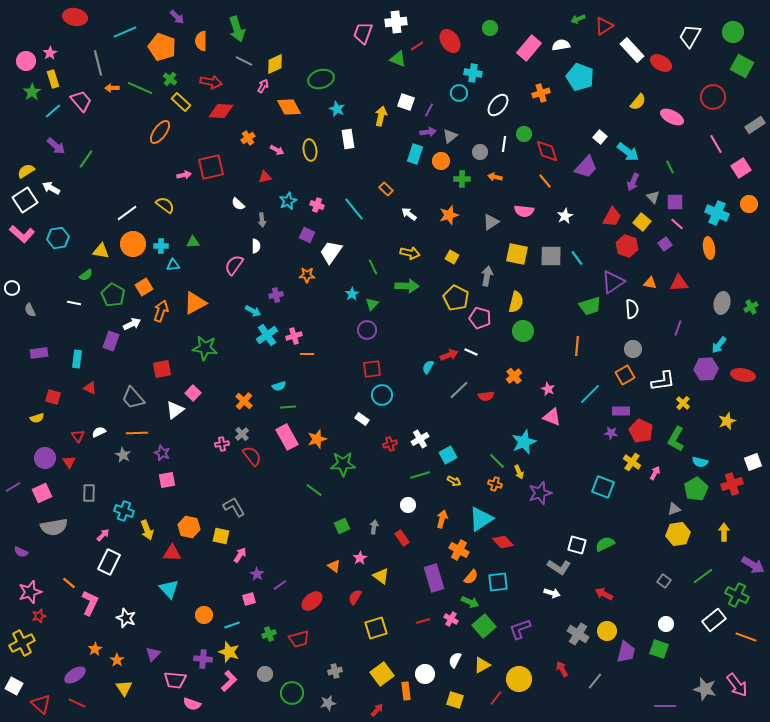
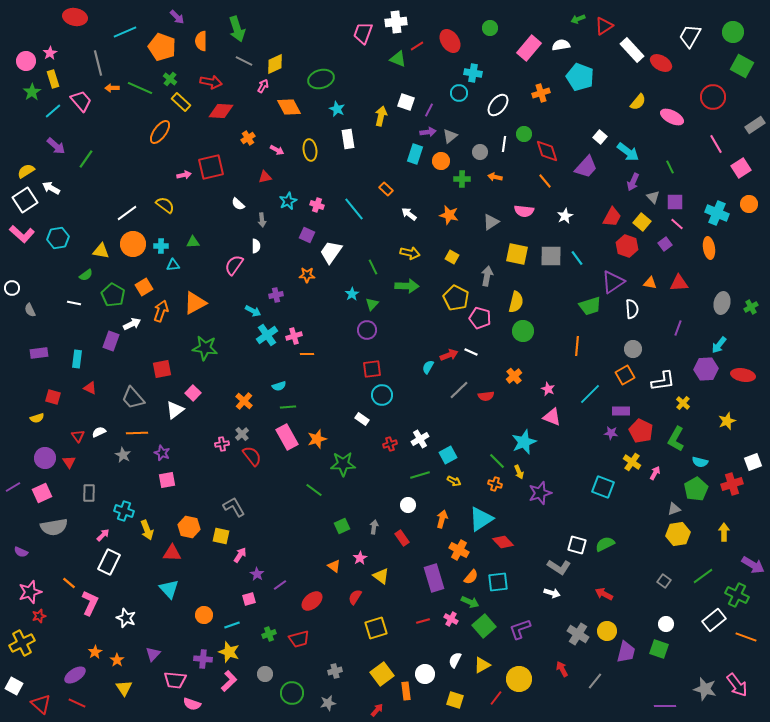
orange star at (449, 215): rotated 30 degrees clockwise
orange star at (95, 649): moved 3 px down
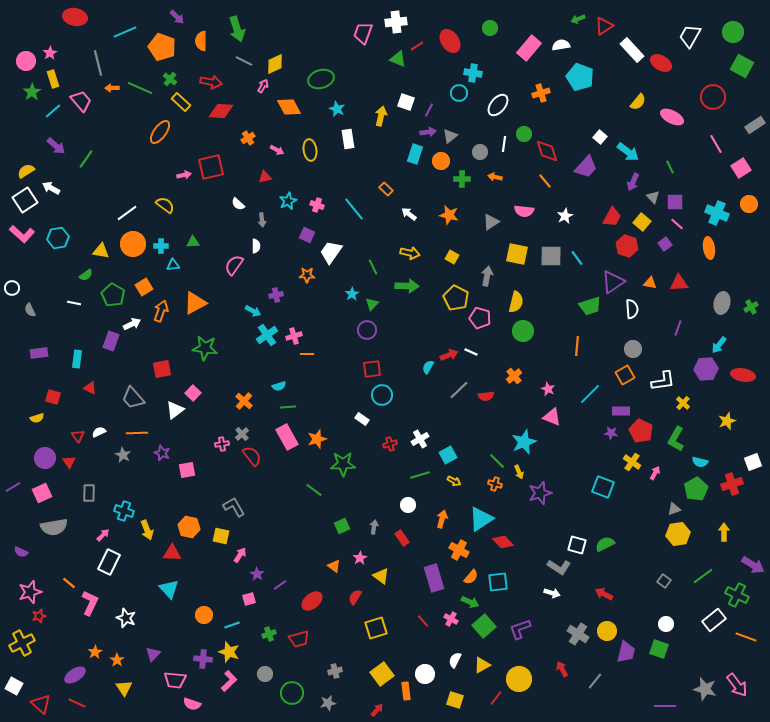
pink square at (167, 480): moved 20 px right, 10 px up
red line at (423, 621): rotated 64 degrees clockwise
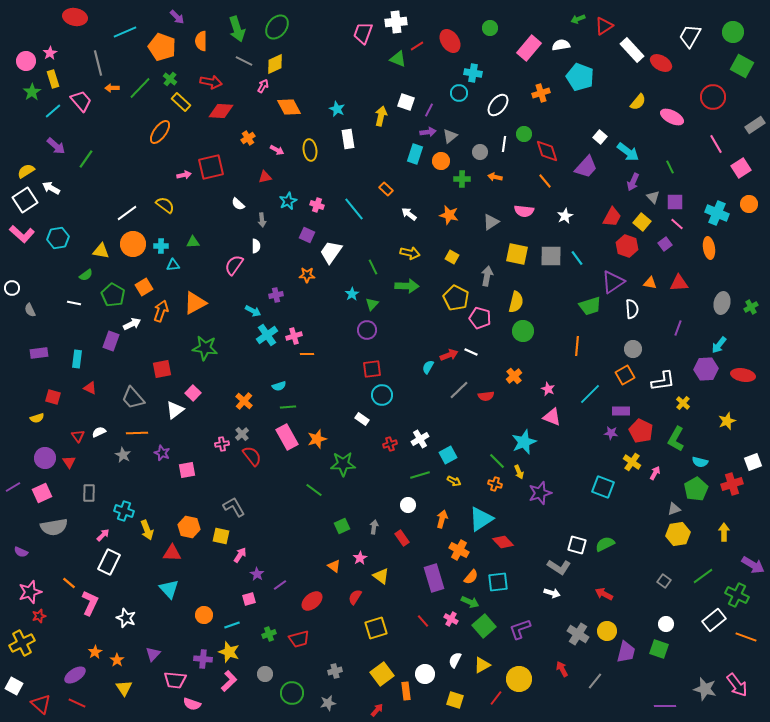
green ellipse at (321, 79): moved 44 px left, 52 px up; rotated 35 degrees counterclockwise
green line at (140, 88): rotated 70 degrees counterclockwise
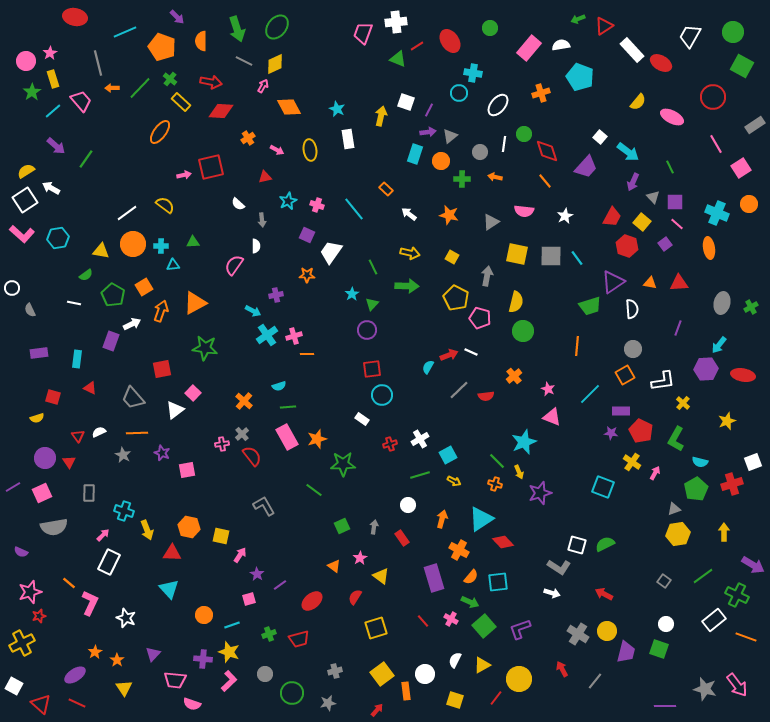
gray L-shape at (234, 507): moved 30 px right, 1 px up
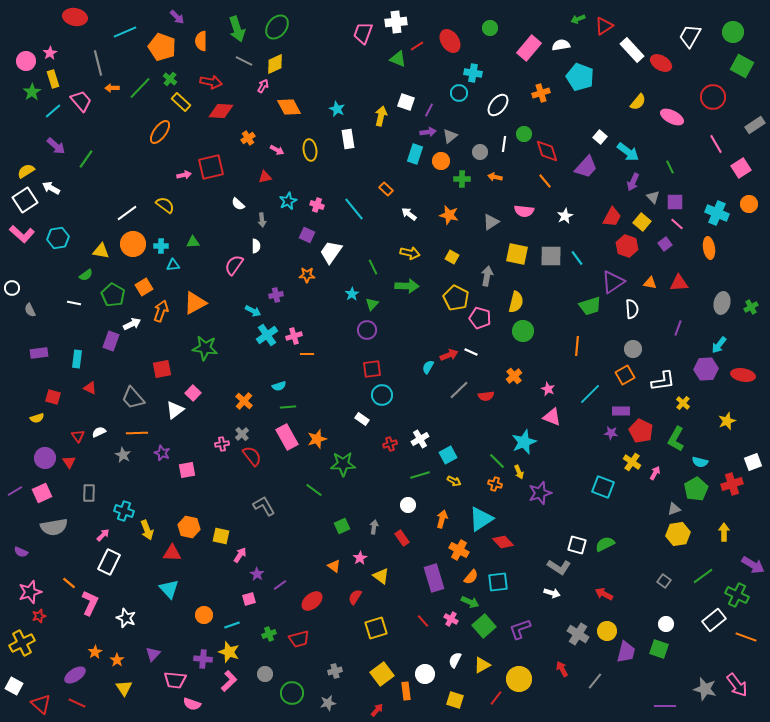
purple line at (13, 487): moved 2 px right, 4 px down
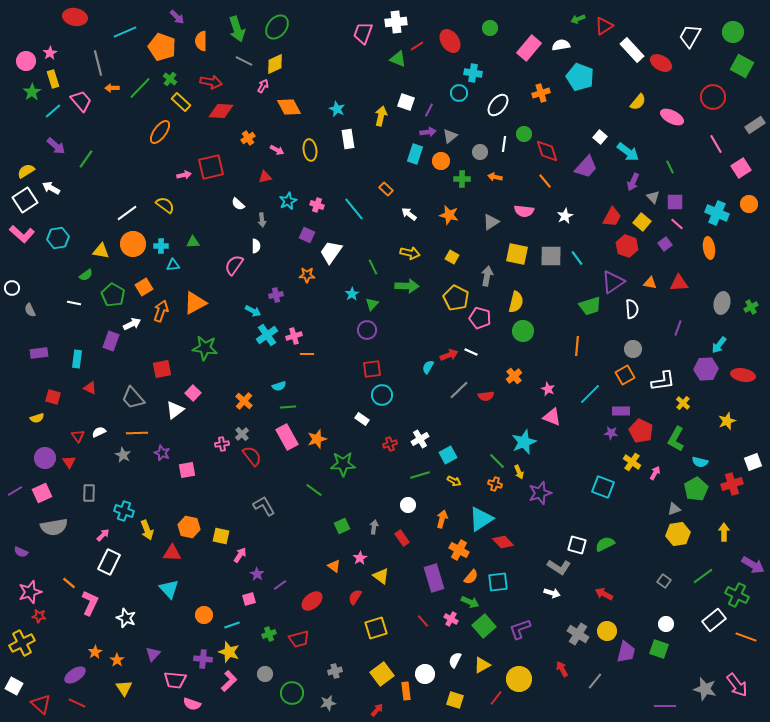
red star at (39, 616): rotated 24 degrees clockwise
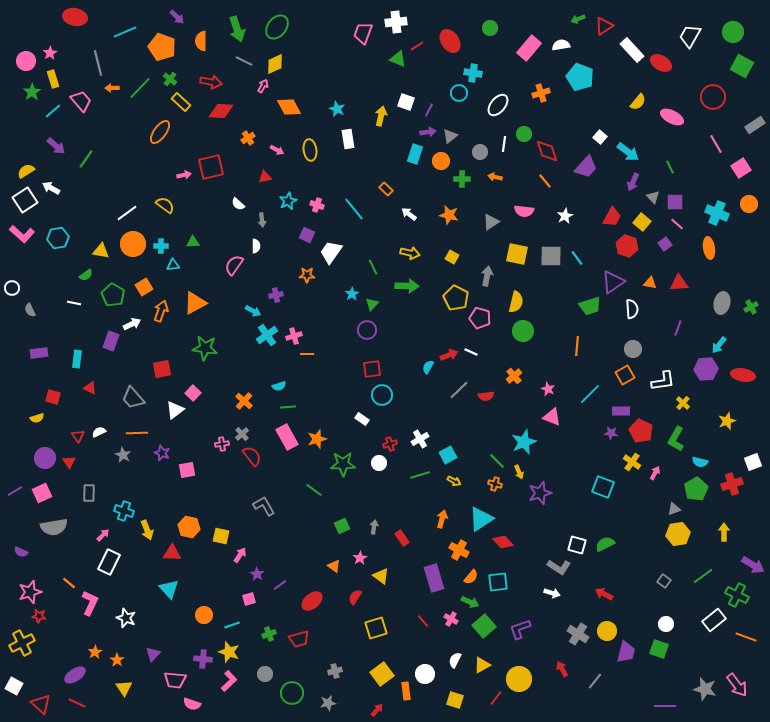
white circle at (408, 505): moved 29 px left, 42 px up
